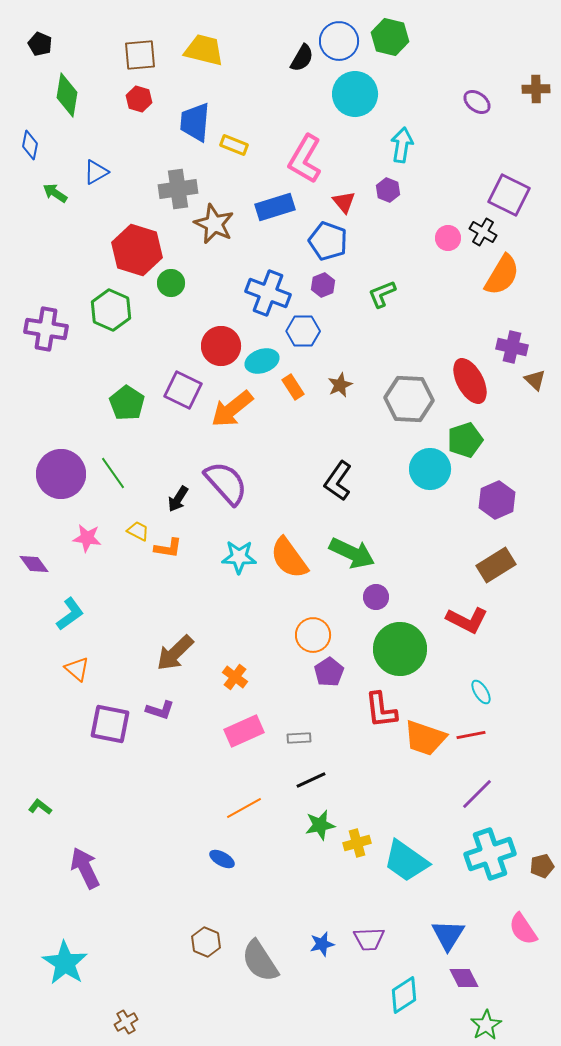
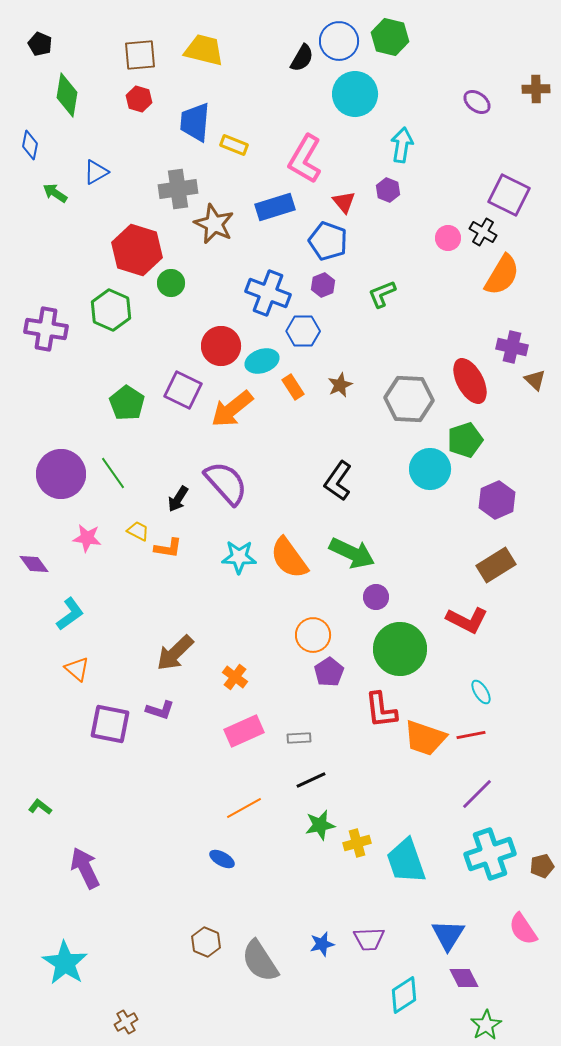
cyan trapezoid at (406, 861): rotated 36 degrees clockwise
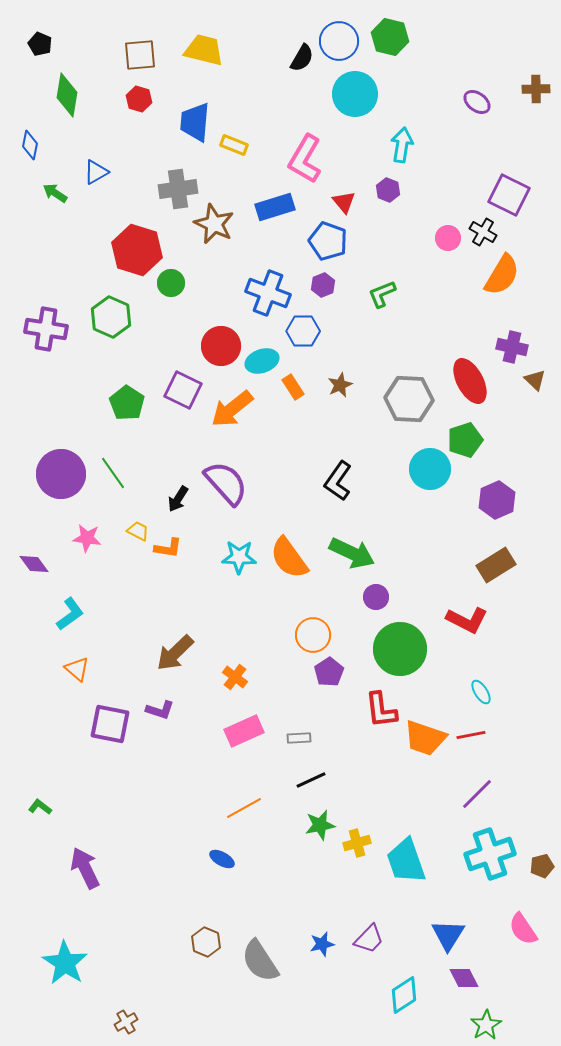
green hexagon at (111, 310): moved 7 px down
purple trapezoid at (369, 939): rotated 44 degrees counterclockwise
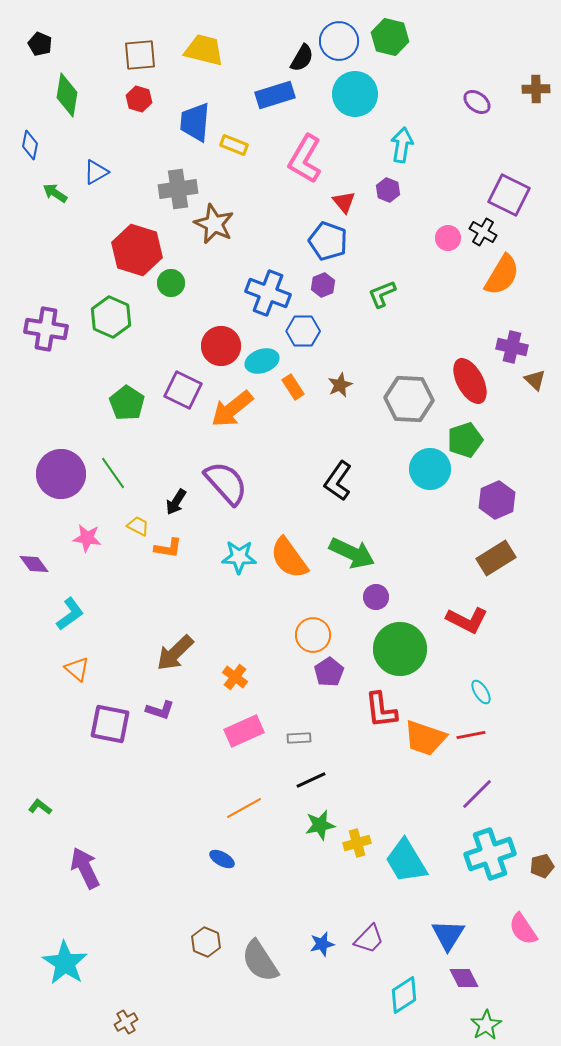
blue rectangle at (275, 207): moved 112 px up
black arrow at (178, 499): moved 2 px left, 3 px down
yellow trapezoid at (138, 531): moved 5 px up
brown rectangle at (496, 565): moved 7 px up
cyan trapezoid at (406, 861): rotated 12 degrees counterclockwise
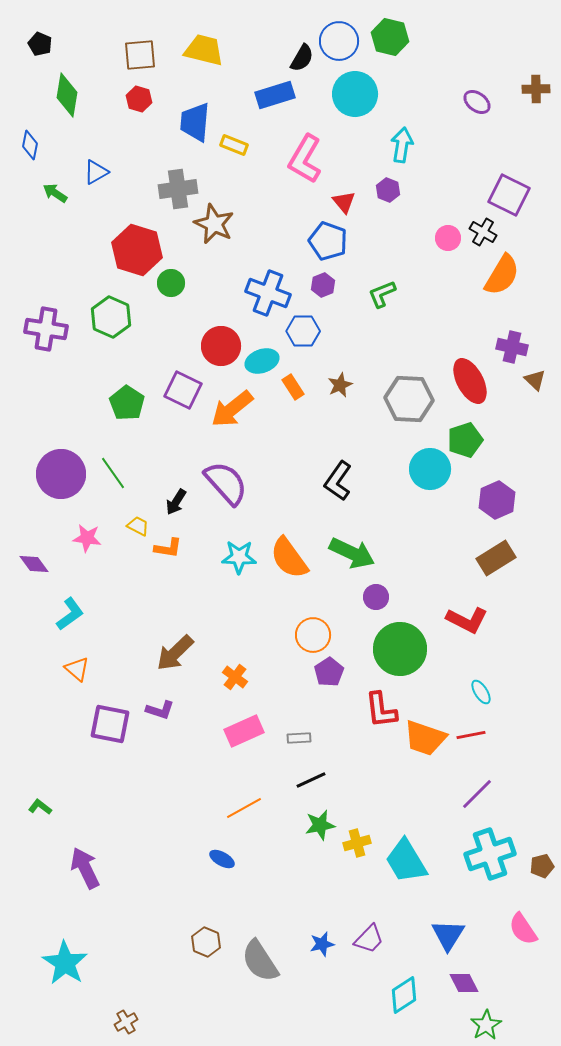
purple diamond at (464, 978): moved 5 px down
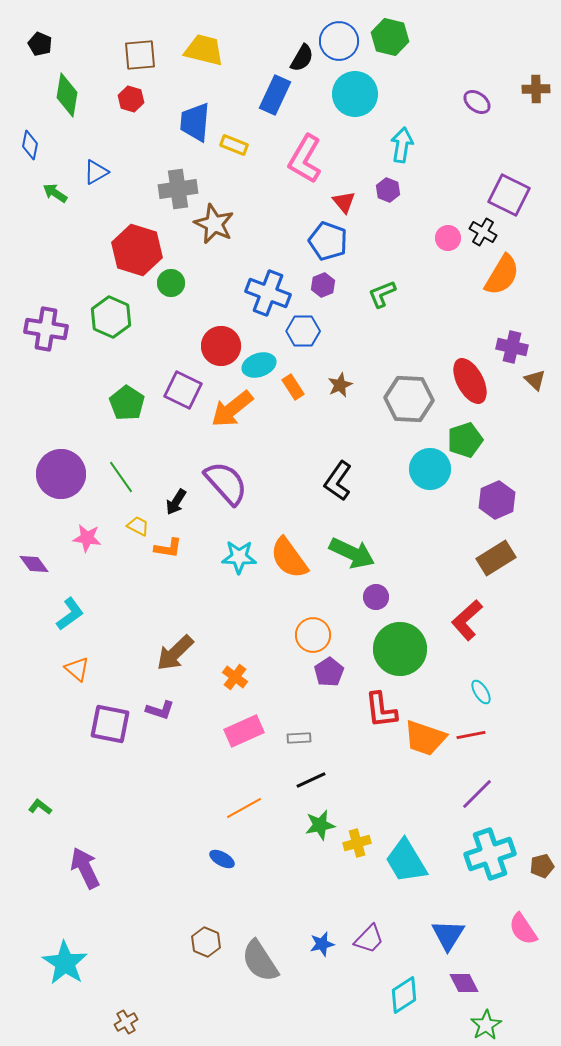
blue rectangle at (275, 95): rotated 48 degrees counterclockwise
red hexagon at (139, 99): moved 8 px left
cyan ellipse at (262, 361): moved 3 px left, 4 px down
green line at (113, 473): moved 8 px right, 4 px down
red L-shape at (467, 620): rotated 111 degrees clockwise
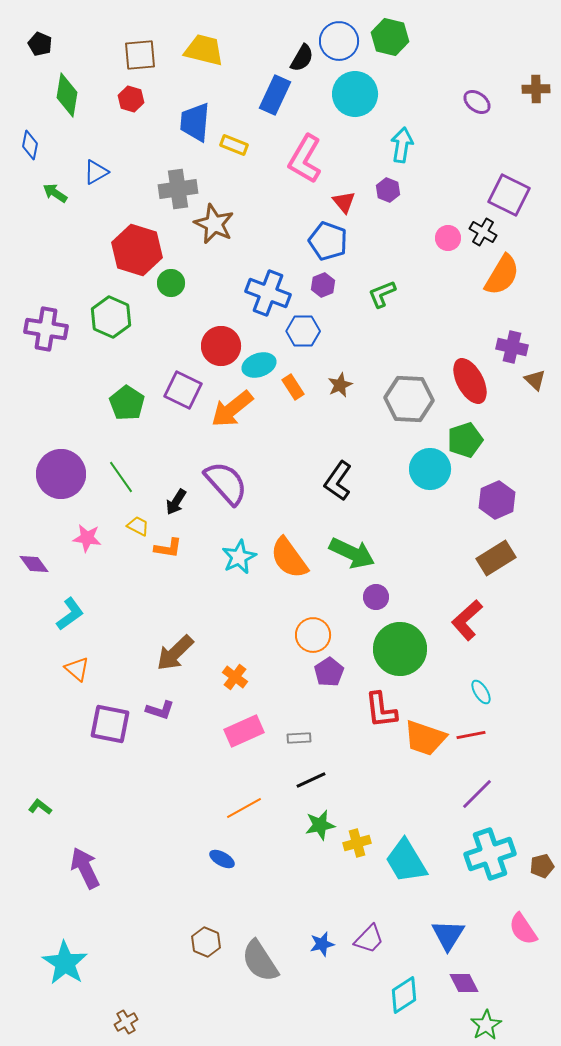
cyan star at (239, 557): rotated 28 degrees counterclockwise
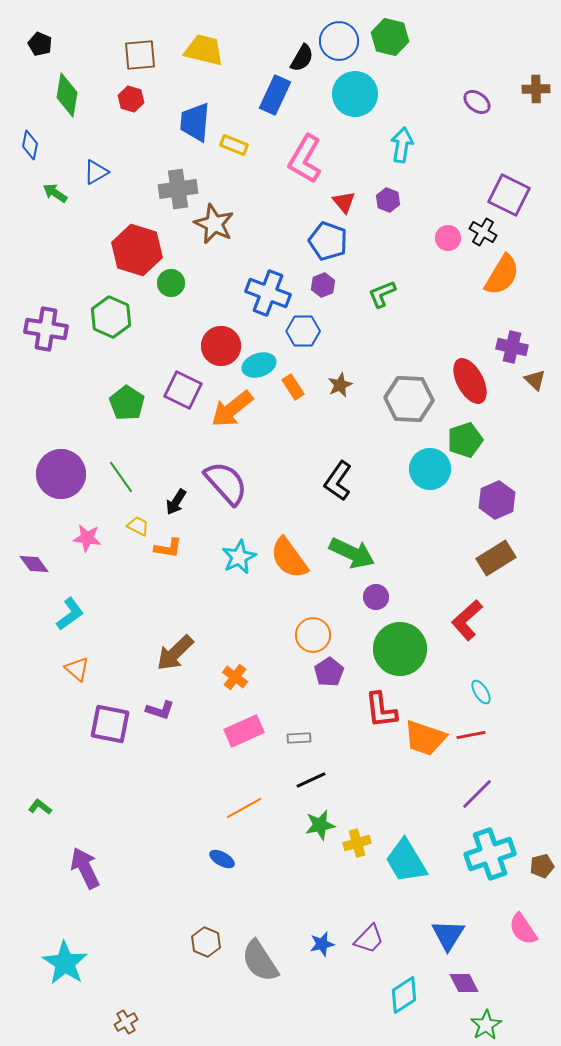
purple hexagon at (388, 190): moved 10 px down
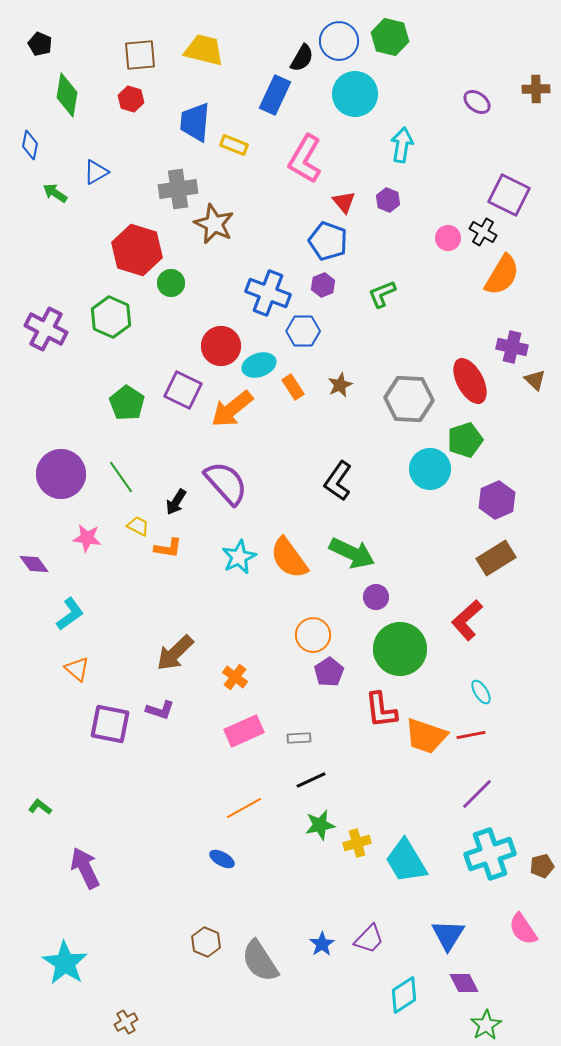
purple cross at (46, 329): rotated 18 degrees clockwise
orange trapezoid at (425, 738): moved 1 px right, 2 px up
blue star at (322, 944): rotated 20 degrees counterclockwise
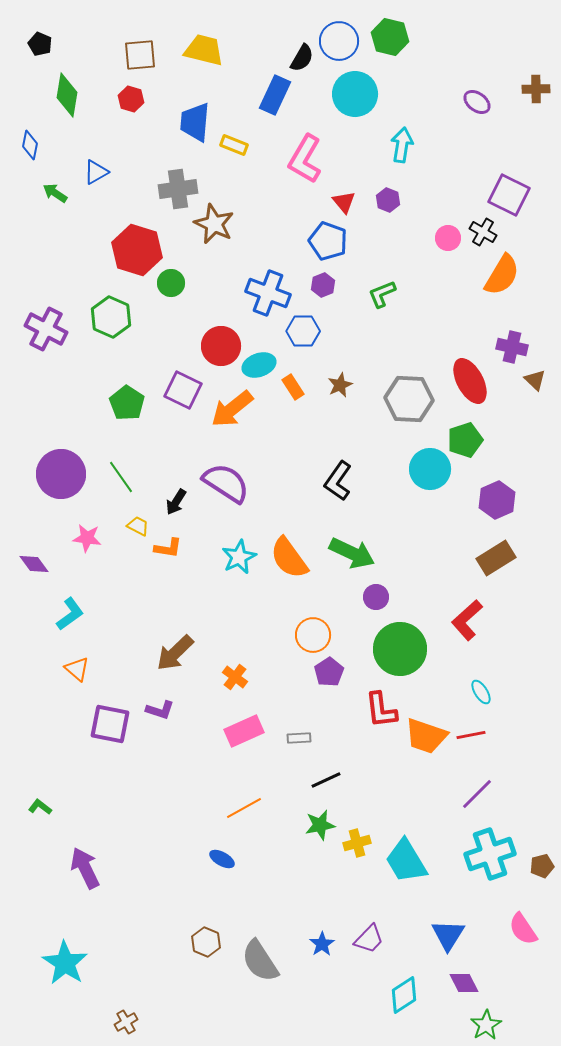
purple semicircle at (226, 483): rotated 15 degrees counterclockwise
black line at (311, 780): moved 15 px right
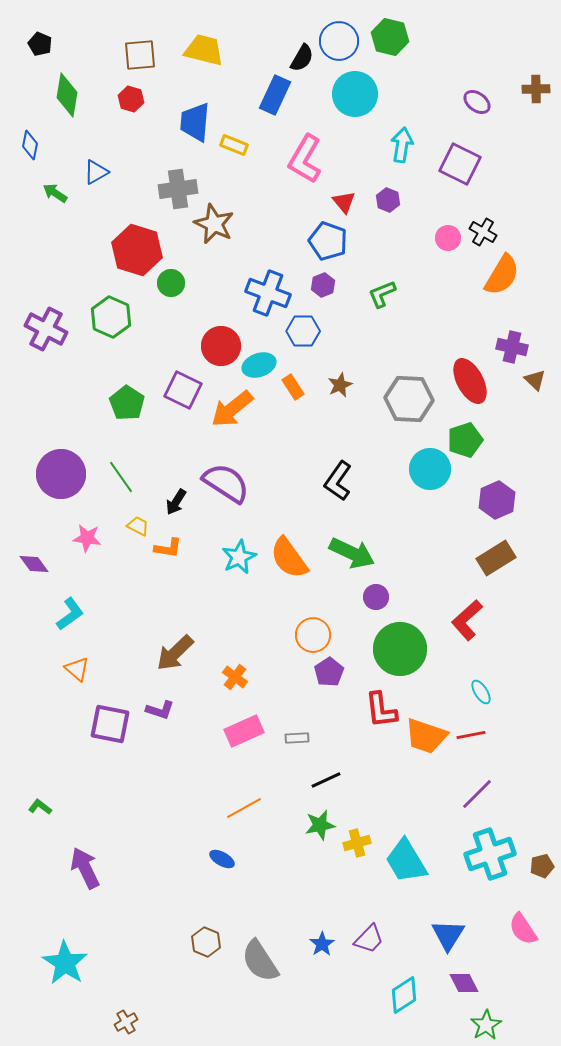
purple square at (509, 195): moved 49 px left, 31 px up
gray rectangle at (299, 738): moved 2 px left
